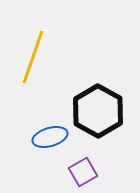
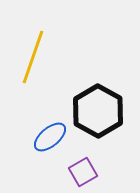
blue ellipse: rotated 24 degrees counterclockwise
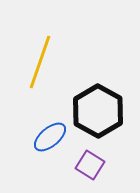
yellow line: moved 7 px right, 5 px down
purple square: moved 7 px right, 7 px up; rotated 28 degrees counterclockwise
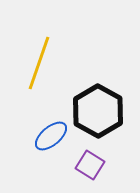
yellow line: moved 1 px left, 1 px down
blue ellipse: moved 1 px right, 1 px up
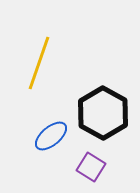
black hexagon: moved 5 px right, 2 px down
purple square: moved 1 px right, 2 px down
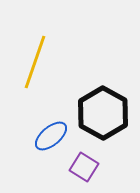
yellow line: moved 4 px left, 1 px up
purple square: moved 7 px left
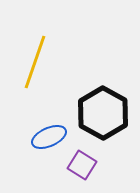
blue ellipse: moved 2 px left, 1 px down; rotated 16 degrees clockwise
purple square: moved 2 px left, 2 px up
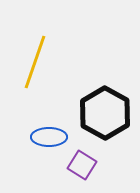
black hexagon: moved 2 px right
blue ellipse: rotated 24 degrees clockwise
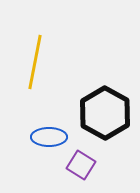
yellow line: rotated 8 degrees counterclockwise
purple square: moved 1 px left
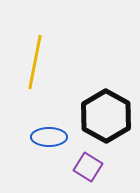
black hexagon: moved 1 px right, 3 px down
purple square: moved 7 px right, 2 px down
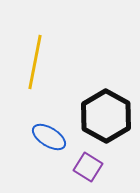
blue ellipse: rotated 32 degrees clockwise
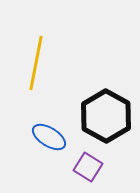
yellow line: moved 1 px right, 1 px down
